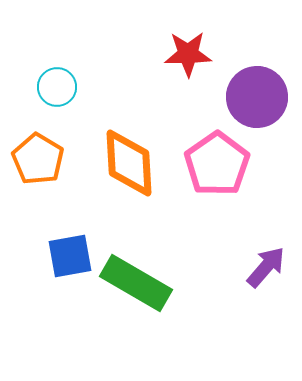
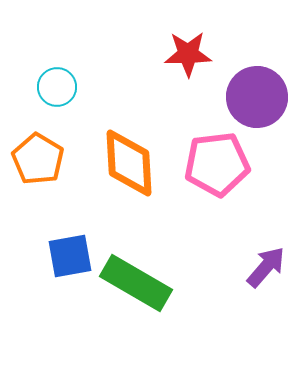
pink pentagon: rotated 28 degrees clockwise
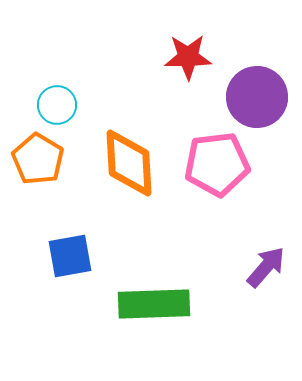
red star: moved 3 px down
cyan circle: moved 18 px down
green rectangle: moved 18 px right, 21 px down; rotated 32 degrees counterclockwise
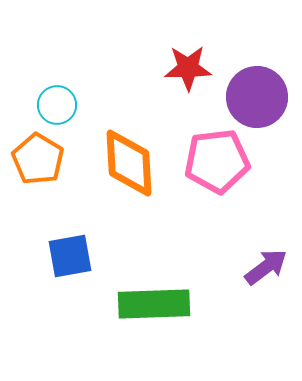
red star: moved 11 px down
pink pentagon: moved 3 px up
purple arrow: rotated 12 degrees clockwise
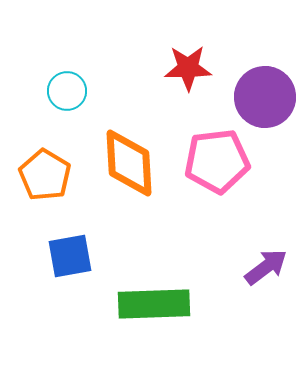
purple circle: moved 8 px right
cyan circle: moved 10 px right, 14 px up
orange pentagon: moved 7 px right, 16 px down
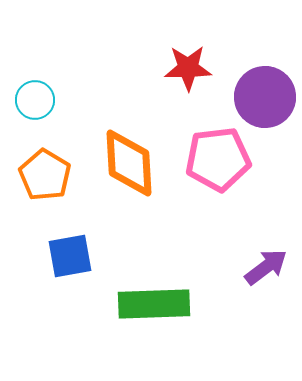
cyan circle: moved 32 px left, 9 px down
pink pentagon: moved 1 px right, 2 px up
